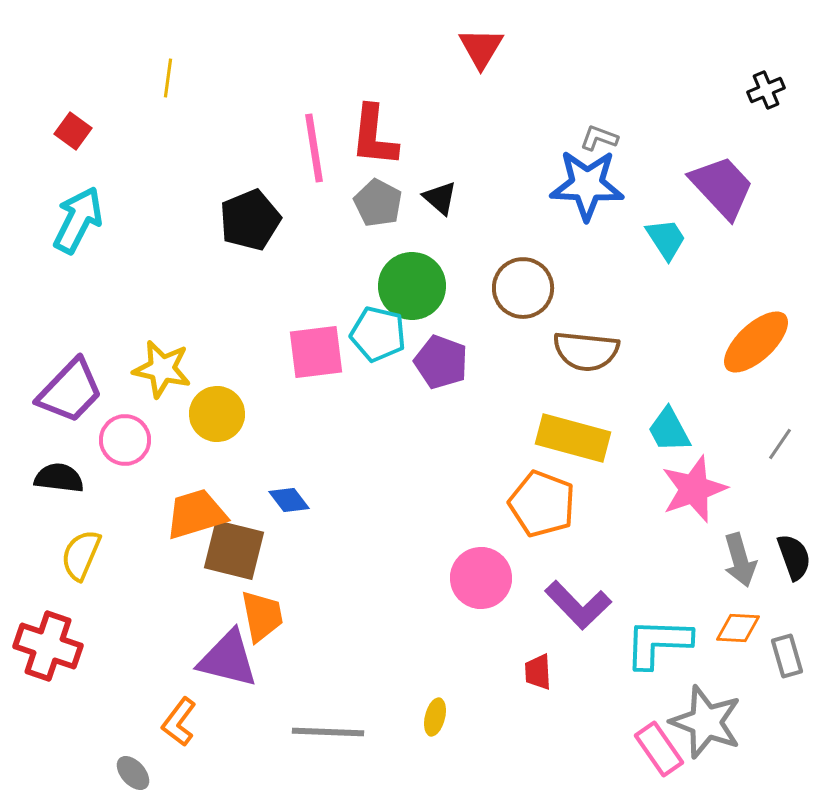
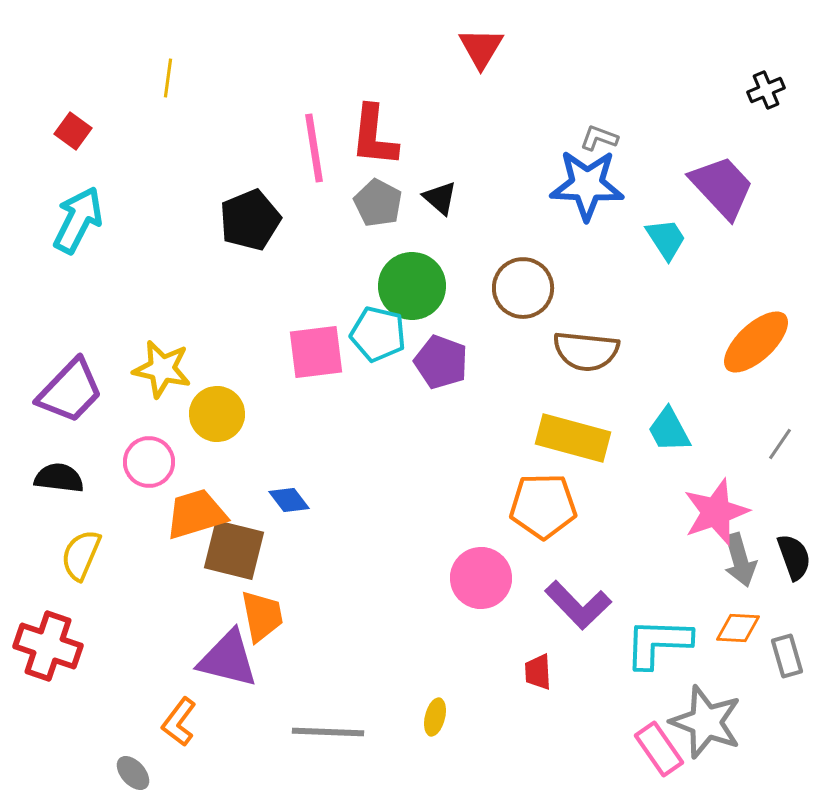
pink circle at (125, 440): moved 24 px right, 22 px down
pink star at (694, 489): moved 22 px right, 23 px down
orange pentagon at (542, 504): moved 1 px right, 2 px down; rotated 22 degrees counterclockwise
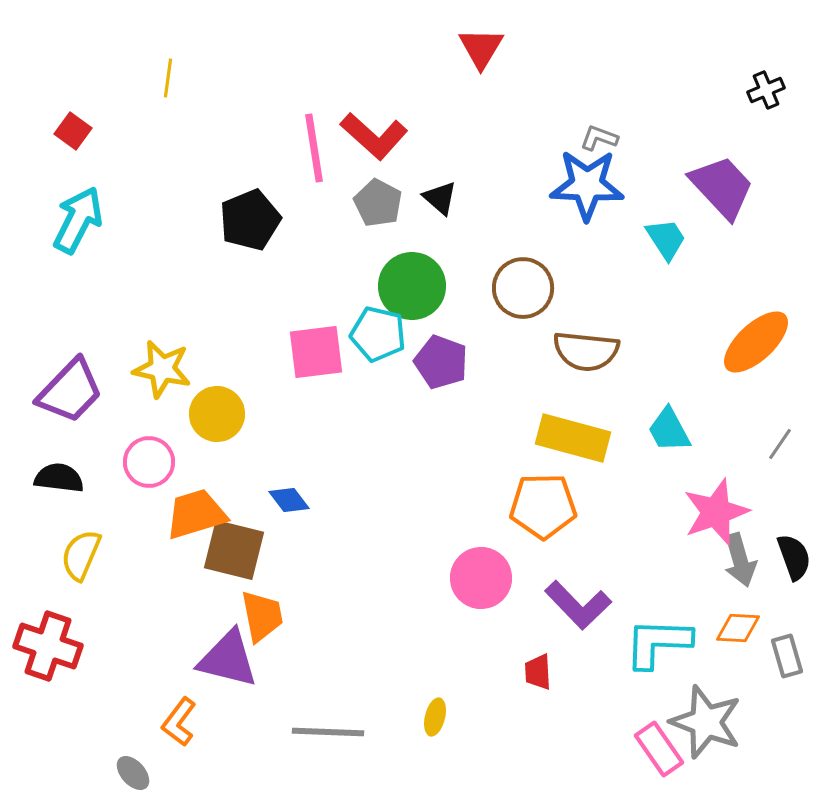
red L-shape at (374, 136): rotated 54 degrees counterclockwise
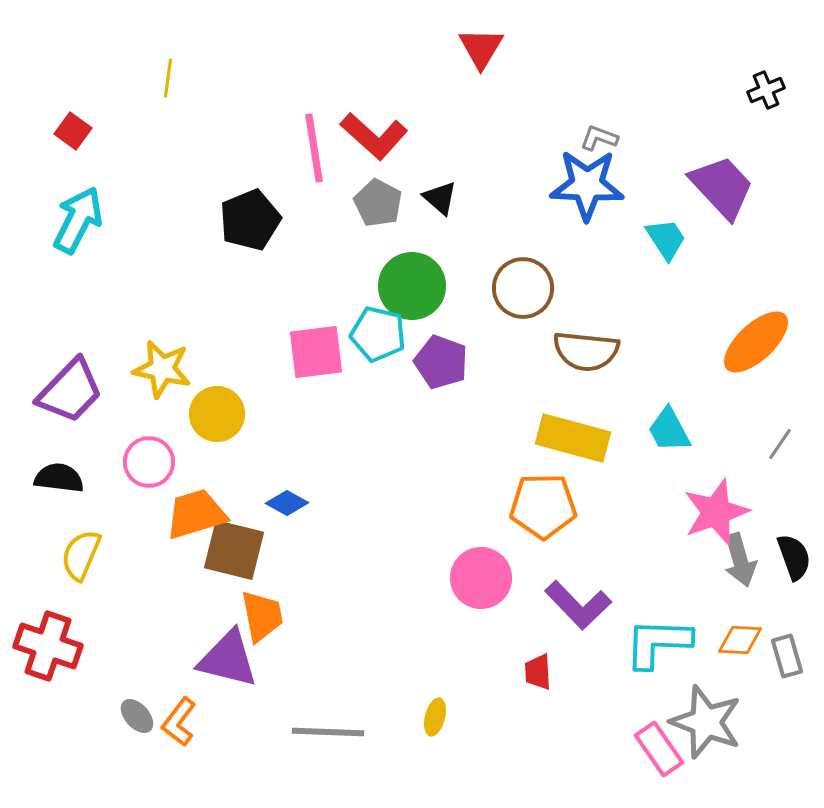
blue diamond at (289, 500): moved 2 px left, 3 px down; rotated 24 degrees counterclockwise
orange diamond at (738, 628): moved 2 px right, 12 px down
gray ellipse at (133, 773): moved 4 px right, 57 px up
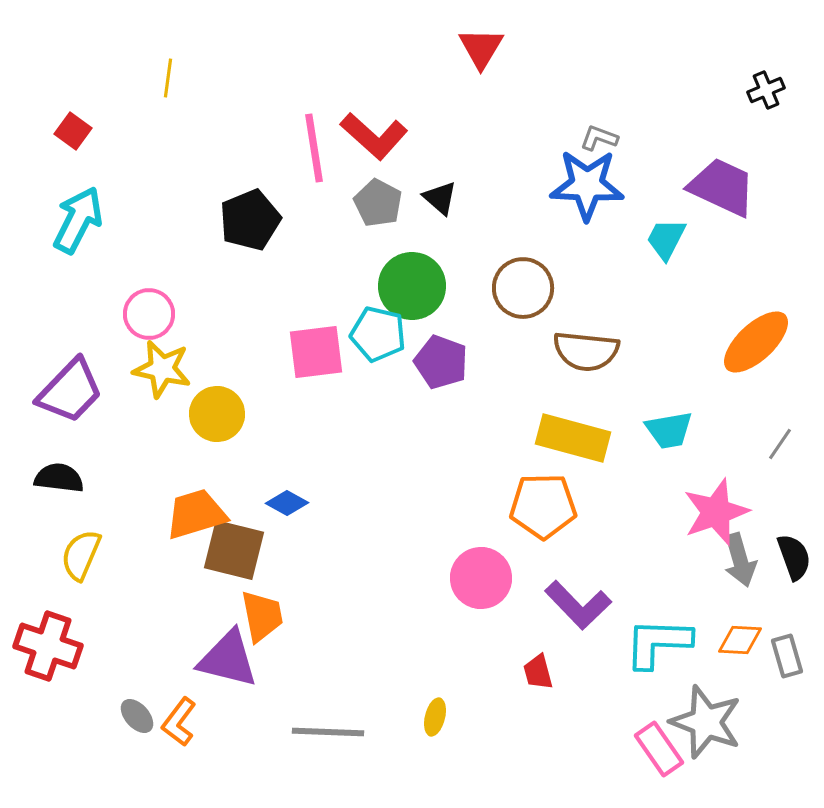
purple trapezoid at (722, 187): rotated 22 degrees counterclockwise
cyan trapezoid at (666, 239): rotated 120 degrees counterclockwise
cyan trapezoid at (669, 430): rotated 72 degrees counterclockwise
pink circle at (149, 462): moved 148 px up
red trapezoid at (538, 672): rotated 12 degrees counterclockwise
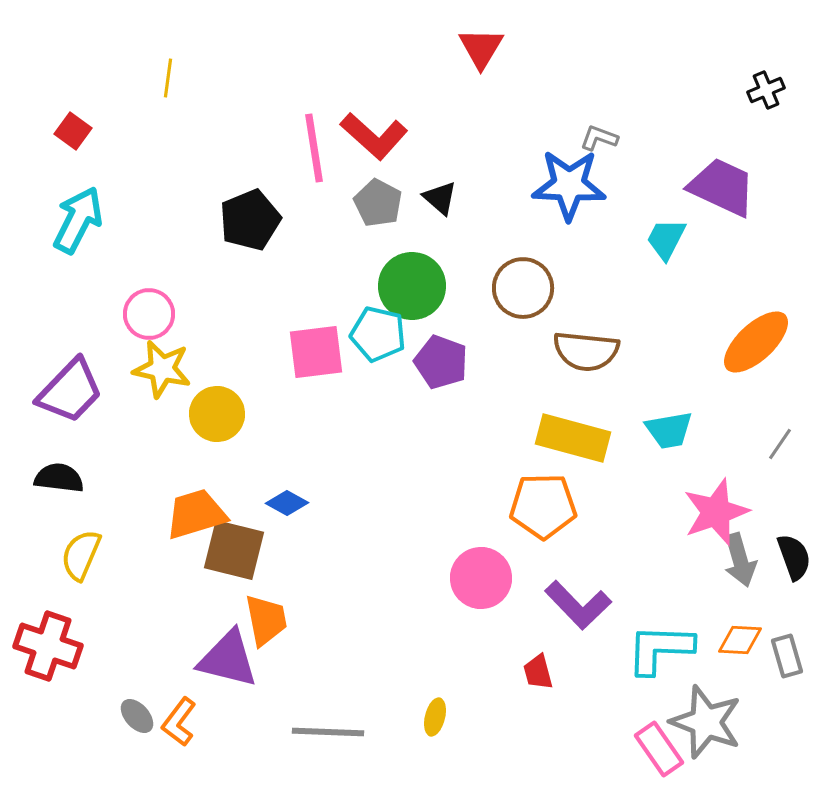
blue star at (587, 185): moved 18 px left
orange trapezoid at (262, 616): moved 4 px right, 4 px down
cyan L-shape at (658, 643): moved 2 px right, 6 px down
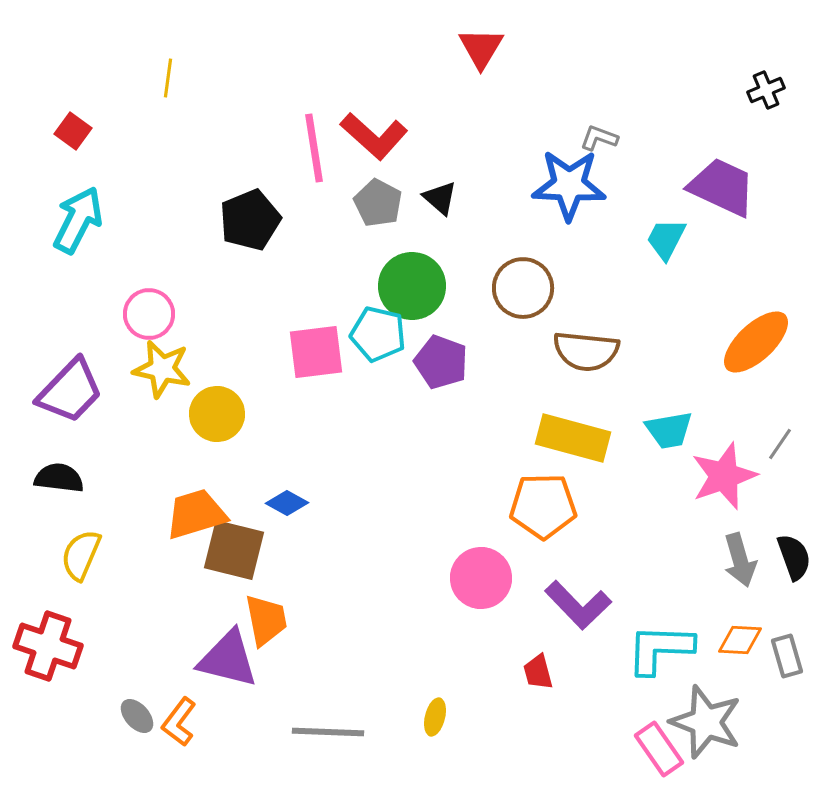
pink star at (716, 512): moved 8 px right, 36 px up
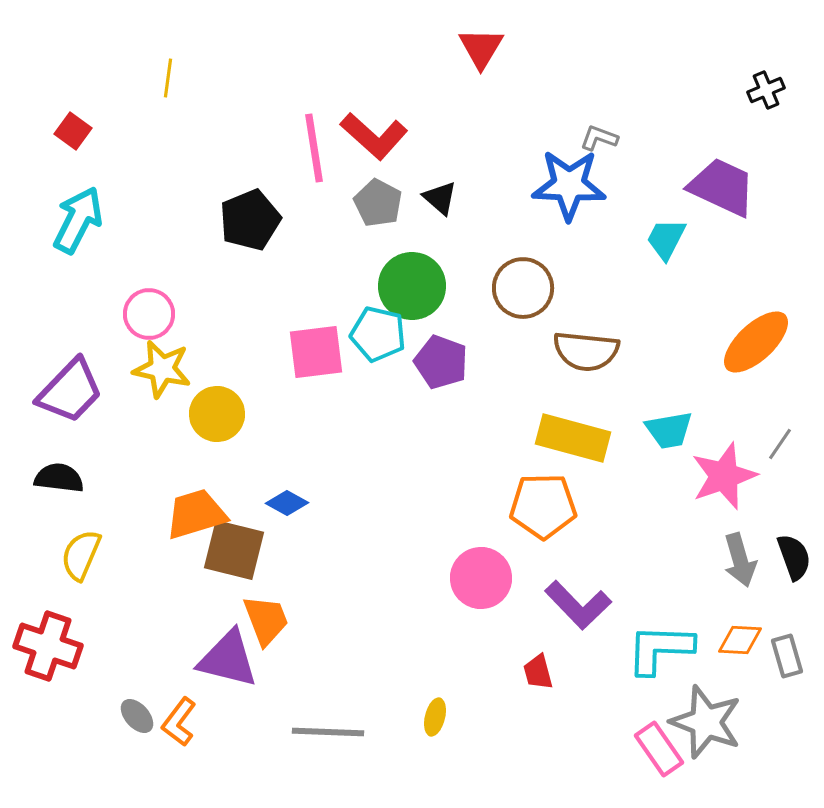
orange trapezoid at (266, 620): rotated 10 degrees counterclockwise
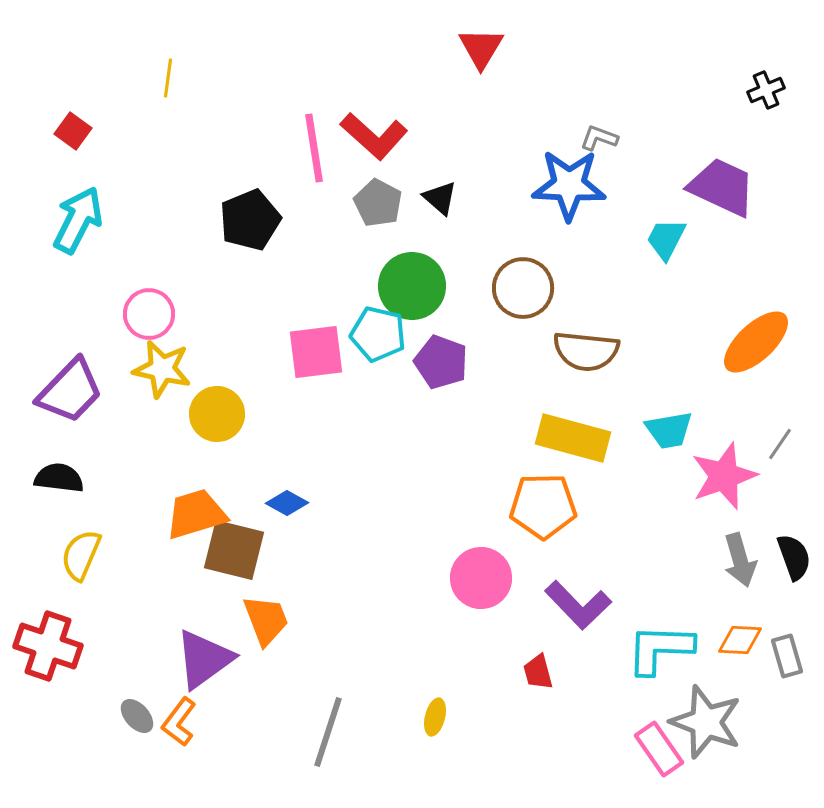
purple triangle at (228, 659): moved 24 px left; rotated 50 degrees counterclockwise
gray line at (328, 732): rotated 74 degrees counterclockwise
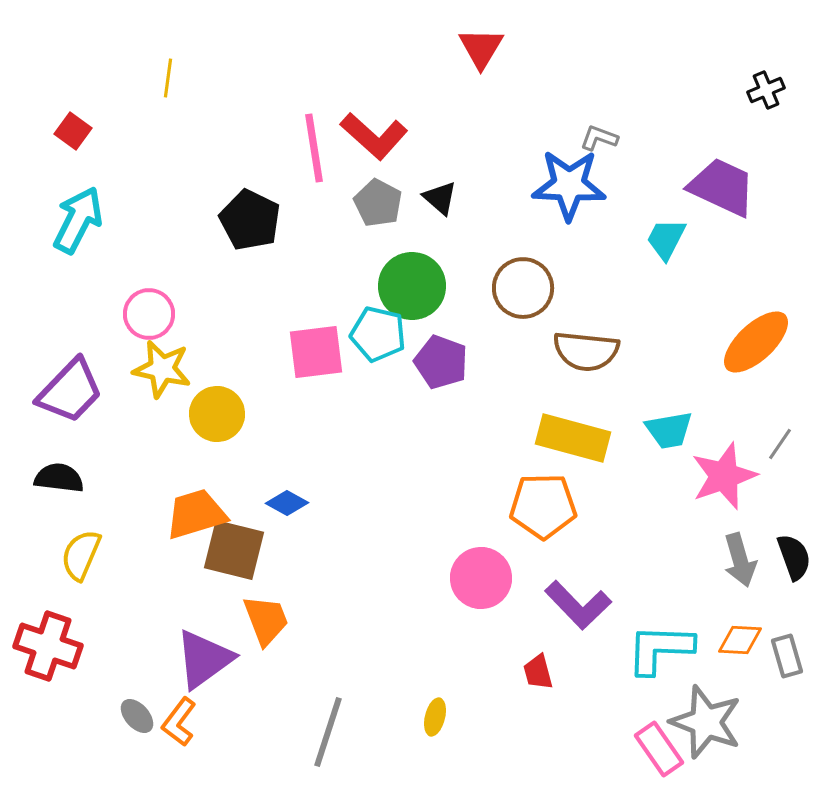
black pentagon at (250, 220): rotated 24 degrees counterclockwise
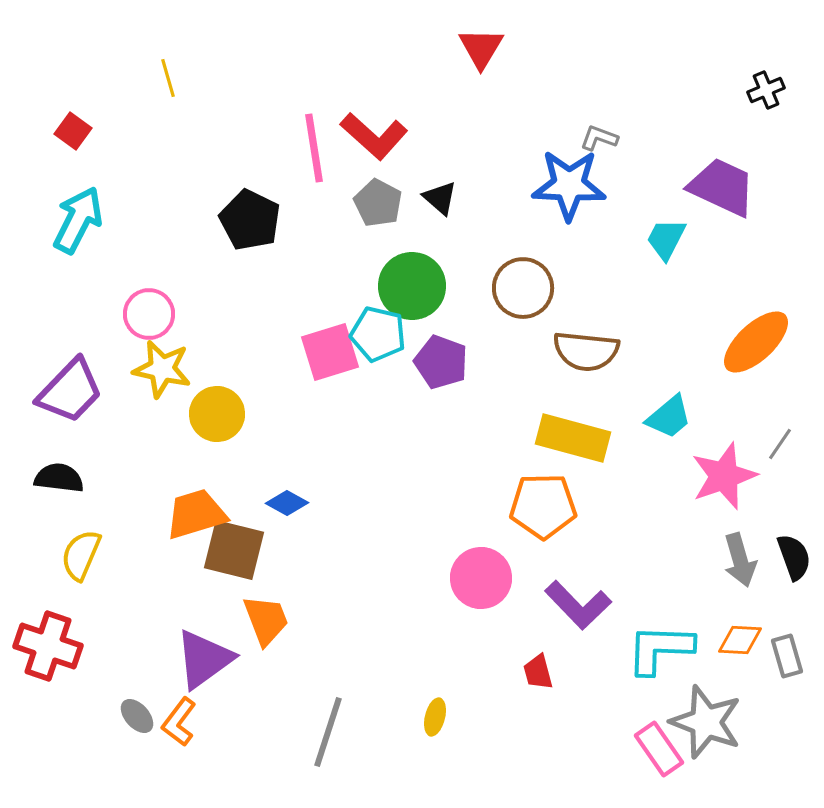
yellow line at (168, 78): rotated 24 degrees counterclockwise
pink square at (316, 352): moved 14 px right; rotated 10 degrees counterclockwise
cyan trapezoid at (669, 430): moved 13 px up; rotated 30 degrees counterclockwise
